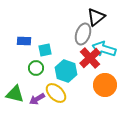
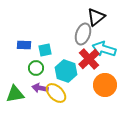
blue rectangle: moved 4 px down
red cross: moved 1 px left, 1 px down
green triangle: rotated 24 degrees counterclockwise
purple arrow: moved 3 px right, 11 px up; rotated 42 degrees clockwise
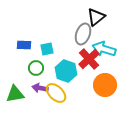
cyan square: moved 2 px right, 1 px up
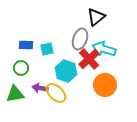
gray ellipse: moved 3 px left, 5 px down
blue rectangle: moved 2 px right
green circle: moved 15 px left
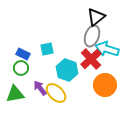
gray ellipse: moved 12 px right, 3 px up
blue rectangle: moved 3 px left, 9 px down; rotated 24 degrees clockwise
cyan arrow: moved 3 px right
red cross: moved 2 px right
cyan hexagon: moved 1 px right, 1 px up
purple arrow: rotated 42 degrees clockwise
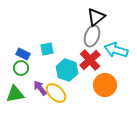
cyan arrow: moved 9 px right, 1 px down
red cross: moved 1 px left, 1 px down
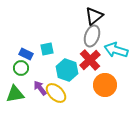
black triangle: moved 2 px left, 1 px up
blue rectangle: moved 3 px right
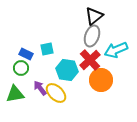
cyan arrow: rotated 40 degrees counterclockwise
cyan hexagon: rotated 10 degrees counterclockwise
orange circle: moved 4 px left, 5 px up
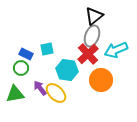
red cross: moved 2 px left, 6 px up
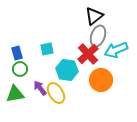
gray ellipse: moved 6 px right
blue rectangle: moved 9 px left, 1 px up; rotated 48 degrees clockwise
green circle: moved 1 px left, 1 px down
yellow ellipse: rotated 15 degrees clockwise
